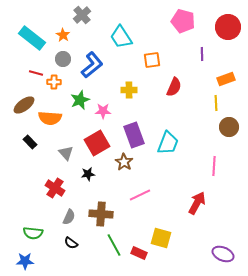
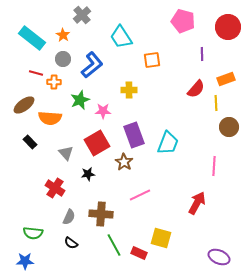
red semicircle at (174, 87): moved 22 px right, 2 px down; rotated 18 degrees clockwise
purple ellipse at (223, 254): moved 4 px left, 3 px down
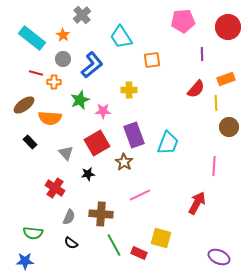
pink pentagon at (183, 21): rotated 20 degrees counterclockwise
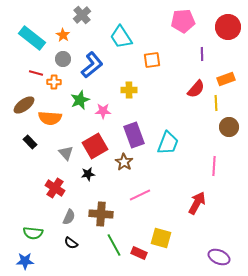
red square at (97, 143): moved 2 px left, 3 px down
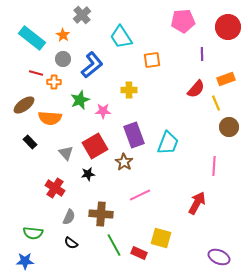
yellow line at (216, 103): rotated 21 degrees counterclockwise
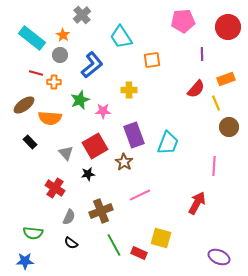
gray circle at (63, 59): moved 3 px left, 4 px up
brown cross at (101, 214): moved 3 px up; rotated 25 degrees counterclockwise
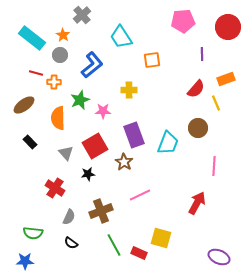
orange semicircle at (50, 118): moved 8 px right; rotated 85 degrees clockwise
brown circle at (229, 127): moved 31 px left, 1 px down
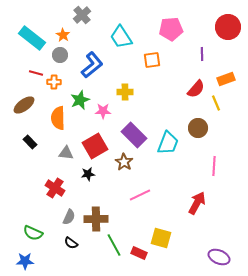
pink pentagon at (183, 21): moved 12 px left, 8 px down
yellow cross at (129, 90): moved 4 px left, 2 px down
purple rectangle at (134, 135): rotated 25 degrees counterclockwise
gray triangle at (66, 153): rotated 42 degrees counterclockwise
brown cross at (101, 211): moved 5 px left, 8 px down; rotated 20 degrees clockwise
green semicircle at (33, 233): rotated 18 degrees clockwise
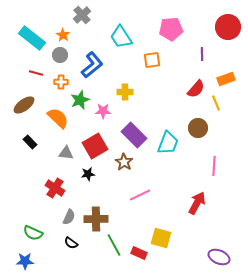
orange cross at (54, 82): moved 7 px right
orange semicircle at (58, 118): rotated 135 degrees clockwise
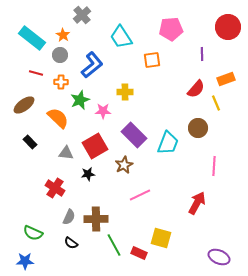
brown star at (124, 162): moved 3 px down; rotated 12 degrees clockwise
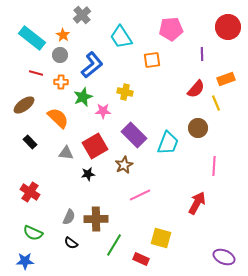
yellow cross at (125, 92): rotated 14 degrees clockwise
green star at (80, 100): moved 3 px right, 3 px up
red cross at (55, 188): moved 25 px left, 4 px down
green line at (114, 245): rotated 60 degrees clockwise
red rectangle at (139, 253): moved 2 px right, 6 px down
purple ellipse at (219, 257): moved 5 px right
